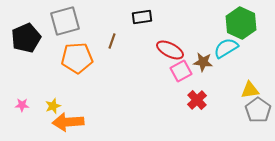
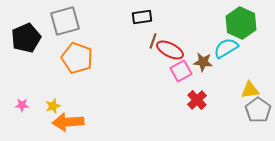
brown line: moved 41 px right
orange pentagon: rotated 24 degrees clockwise
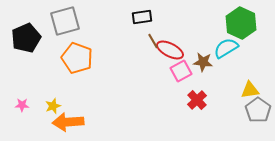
brown line: rotated 49 degrees counterclockwise
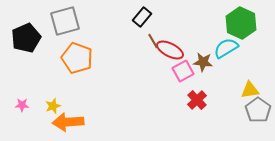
black rectangle: rotated 42 degrees counterclockwise
pink square: moved 2 px right
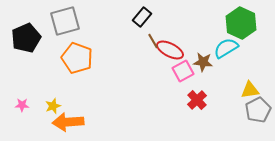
gray pentagon: rotated 10 degrees clockwise
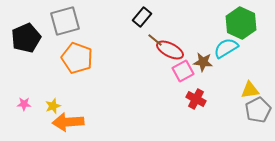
brown line: moved 2 px right, 1 px up; rotated 21 degrees counterclockwise
red cross: moved 1 px left, 1 px up; rotated 18 degrees counterclockwise
pink star: moved 2 px right, 1 px up
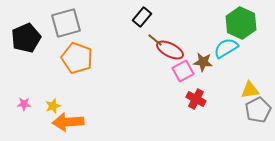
gray square: moved 1 px right, 2 px down
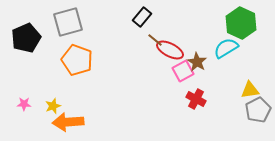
gray square: moved 2 px right, 1 px up
orange pentagon: moved 2 px down
brown star: moved 6 px left; rotated 24 degrees clockwise
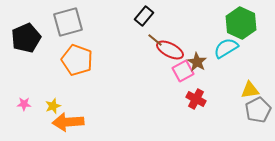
black rectangle: moved 2 px right, 1 px up
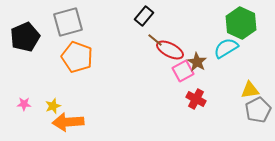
black pentagon: moved 1 px left, 1 px up
orange pentagon: moved 3 px up
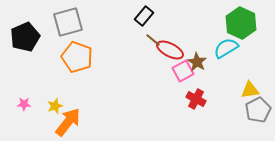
brown line: moved 2 px left
yellow star: moved 2 px right
orange arrow: rotated 132 degrees clockwise
